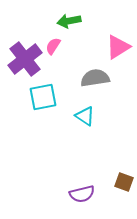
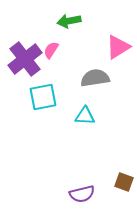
pink semicircle: moved 2 px left, 4 px down
cyan triangle: rotated 30 degrees counterclockwise
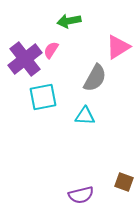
gray semicircle: rotated 128 degrees clockwise
purple semicircle: moved 1 px left, 1 px down
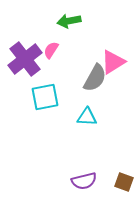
pink triangle: moved 5 px left, 15 px down
cyan square: moved 2 px right
cyan triangle: moved 2 px right, 1 px down
purple semicircle: moved 3 px right, 14 px up
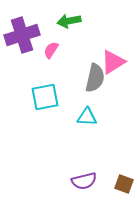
purple cross: moved 3 px left, 24 px up; rotated 20 degrees clockwise
gray semicircle: rotated 16 degrees counterclockwise
brown square: moved 2 px down
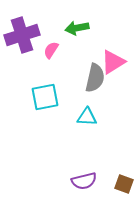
green arrow: moved 8 px right, 7 px down
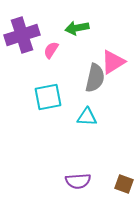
cyan square: moved 3 px right
purple semicircle: moved 6 px left; rotated 10 degrees clockwise
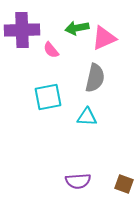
purple cross: moved 5 px up; rotated 16 degrees clockwise
pink semicircle: rotated 72 degrees counterclockwise
pink triangle: moved 9 px left, 24 px up; rotated 8 degrees clockwise
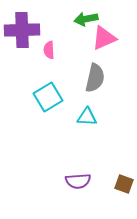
green arrow: moved 9 px right, 9 px up
pink semicircle: moved 2 px left; rotated 36 degrees clockwise
cyan square: rotated 20 degrees counterclockwise
